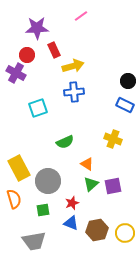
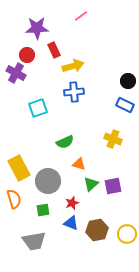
orange triangle: moved 8 px left; rotated 16 degrees counterclockwise
yellow circle: moved 2 px right, 1 px down
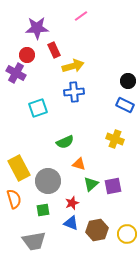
yellow cross: moved 2 px right
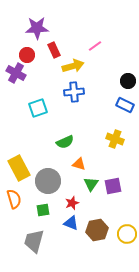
pink line: moved 14 px right, 30 px down
green triangle: rotated 14 degrees counterclockwise
gray trapezoid: rotated 115 degrees clockwise
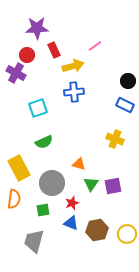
green semicircle: moved 21 px left
gray circle: moved 4 px right, 2 px down
orange semicircle: rotated 24 degrees clockwise
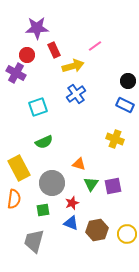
blue cross: moved 2 px right, 2 px down; rotated 30 degrees counterclockwise
cyan square: moved 1 px up
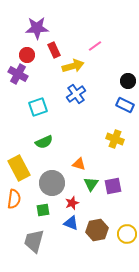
purple cross: moved 2 px right, 1 px down
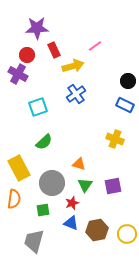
green semicircle: rotated 18 degrees counterclockwise
green triangle: moved 6 px left, 1 px down
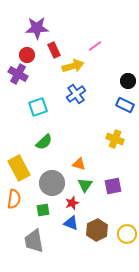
brown hexagon: rotated 15 degrees counterclockwise
gray trapezoid: rotated 25 degrees counterclockwise
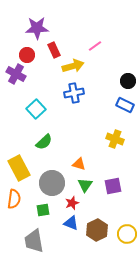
purple cross: moved 2 px left
blue cross: moved 2 px left, 1 px up; rotated 24 degrees clockwise
cyan square: moved 2 px left, 2 px down; rotated 24 degrees counterclockwise
